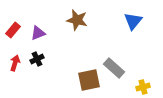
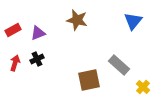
red rectangle: rotated 21 degrees clockwise
gray rectangle: moved 5 px right, 3 px up
yellow cross: rotated 32 degrees counterclockwise
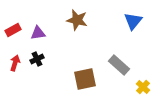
purple triangle: rotated 14 degrees clockwise
brown square: moved 4 px left, 1 px up
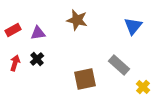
blue triangle: moved 5 px down
black cross: rotated 16 degrees counterclockwise
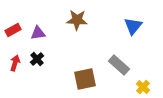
brown star: rotated 10 degrees counterclockwise
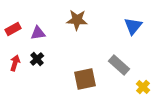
red rectangle: moved 1 px up
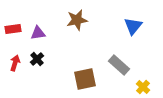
brown star: rotated 15 degrees counterclockwise
red rectangle: rotated 21 degrees clockwise
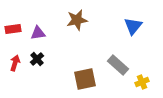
gray rectangle: moved 1 px left
yellow cross: moved 1 px left, 5 px up; rotated 24 degrees clockwise
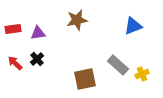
blue triangle: rotated 30 degrees clockwise
red arrow: rotated 63 degrees counterclockwise
yellow cross: moved 8 px up
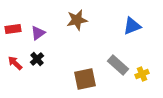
blue triangle: moved 1 px left
purple triangle: rotated 28 degrees counterclockwise
